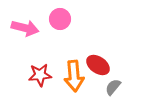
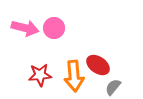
pink circle: moved 6 px left, 9 px down
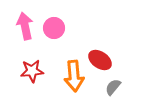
pink arrow: moved 2 px up; rotated 116 degrees counterclockwise
red ellipse: moved 2 px right, 5 px up
red star: moved 8 px left, 4 px up
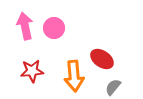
red ellipse: moved 2 px right, 1 px up
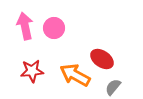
orange arrow: moved 1 px right, 1 px up; rotated 124 degrees clockwise
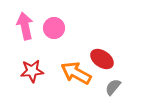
orange arrow: moved 1 px right, 2 px up
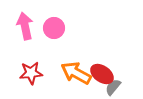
red ellipse: moved 15 px down
red star: moved 1 px left, 2 px down
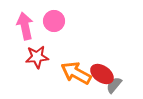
pink circle: moved 7 px up
red star: moved 6 px right, 16 px up
gray semicircle: moved 1 px right, 2 px up
